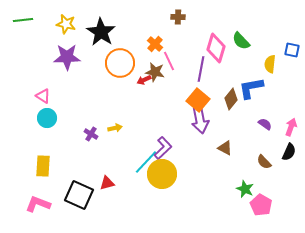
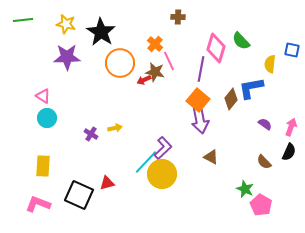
brown triangle: moved 14 px left, 9 px down
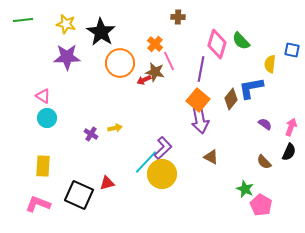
pink diamond: moved 1 px right, 4 px up
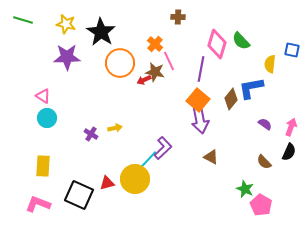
green line: rotated 24 degrees clockwise
yellow circle: moved 27 px left, 5 px down
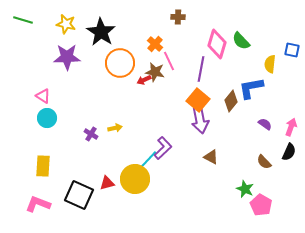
brown diamond: moved 2 px down
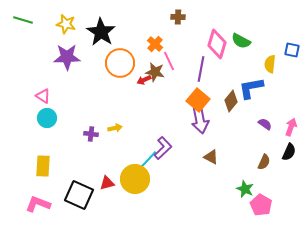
green semicircle: rotated 18 degrees counterclockwise
purple cross: rotated 24 degrees counterclockwise
brown semicircle: rotated 112 degrees counterclockwise
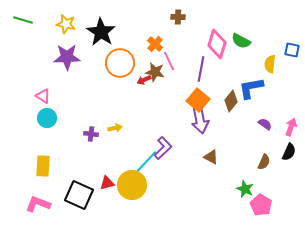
yellow circle: moved 3 px left, 6 px down
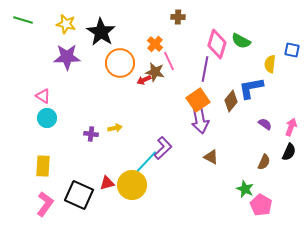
purple line: moved 4 px right
orange square: rotated 15 degrees clockwise
pink L-shape: moved 7 px right; rotated 105 degrees clockwise
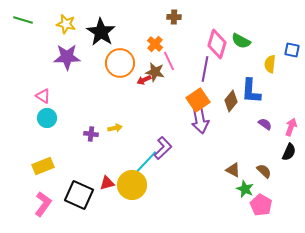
brown cross: moved 4 px left
blue L-shape: moved 3 px down; rotated 76 degrees counterclockwise
brown triangle: moved 22 px right, 13 px down
brown semicircle: moved 9 px down; rotated 70 degrees counterclockwise
yellow rectangle: rotated 65 degrees clockwise
pink L-shape: moved 2 px left
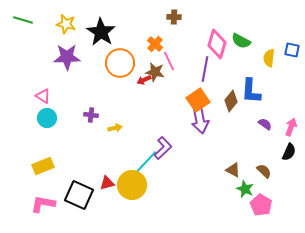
yellow semicircle: moved 1 px left, 6 px up
purple cross: moved 19 px up
pink L-shape: rotated 115 degrees counterclockwise
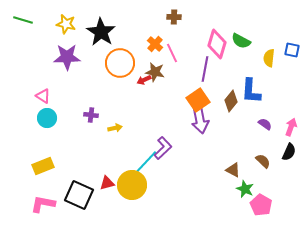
pink line: moved 3 px right, 8 px up
brown semicircle: moved 1 px left, 10 px up
